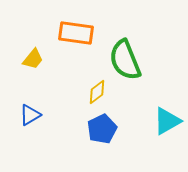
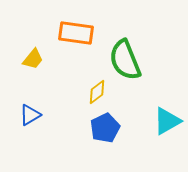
blue pentagon: moved 3 px right, 1 px up
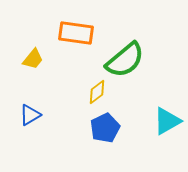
green semicircle: rotated 108 degrees counterclockwise
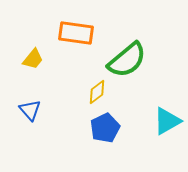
green semicircle: moved 2 px right
blue triangle: moved 5 px up; rotated 40 degrees counterclockwise
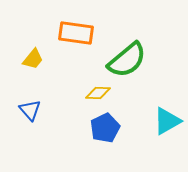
yellow diamond: moved 1 px right, 1 px down; rotated 40 degrees clockwise
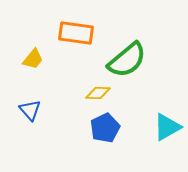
cyan triangle: moved 6 px down
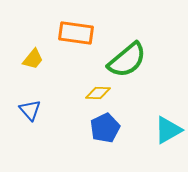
cyan triangle: moved 1 px right, 3 px down
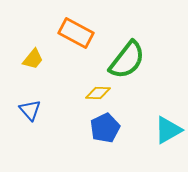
orange rectangle: rotated 20 degrees clockwise
green semicircle: rotated 12 degrees counterclockwise
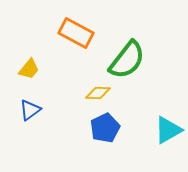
yellow trapezoid: moved 4 px left, 10 px down
blue triangle: rotated 35 degrees clockwise
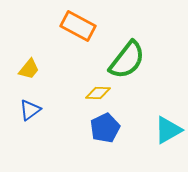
orange rectangle: moved 2 px right, 7 px up
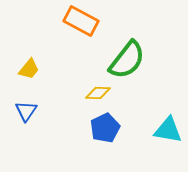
orange rectangle: moved 3 px right, 5 px up
blue triangle: moved 4 px left, 1 px down; rotated 20 degrees counterclockwise
cyan triangle: rotated 40 degrees clockwise
